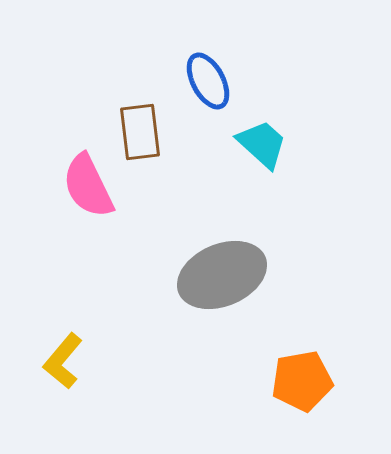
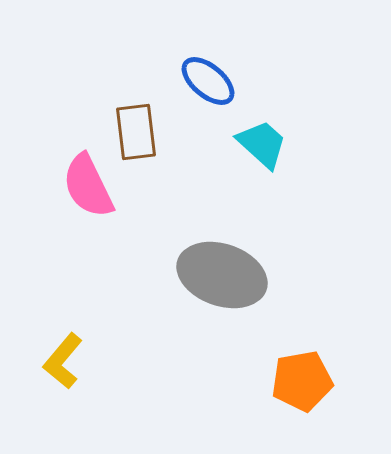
blue ellipse: rotated 22 degrees counterclockwise
brown rectangle: moved 4 px left
gray ellipse: rotated 42 degrees clockwise
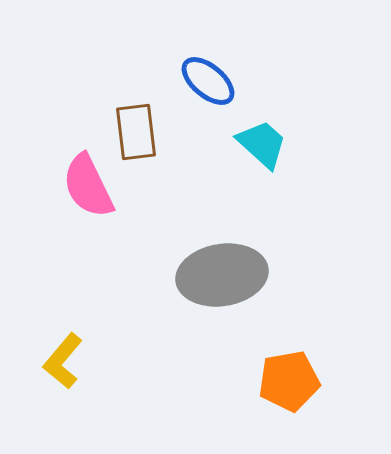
gray ellipse: rotated 28 degrees counterclockwise
orange pentagon: moved 13 px left
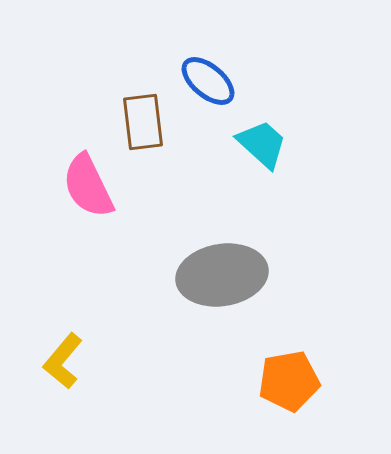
brown rectangle: moved 7 px right, 10 px up
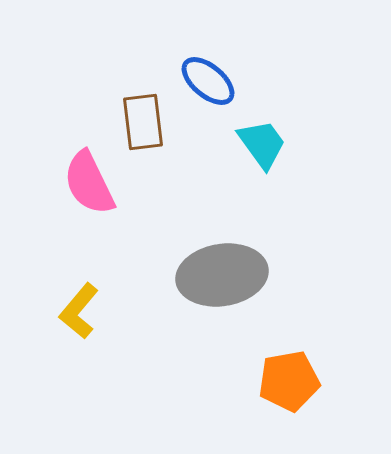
cyan trapezoid: rotated 12 degrees clockwise
pink semicircle: moved 1 px right, 3 px up
yellow L-shape: moved 16 px right, 50 px up
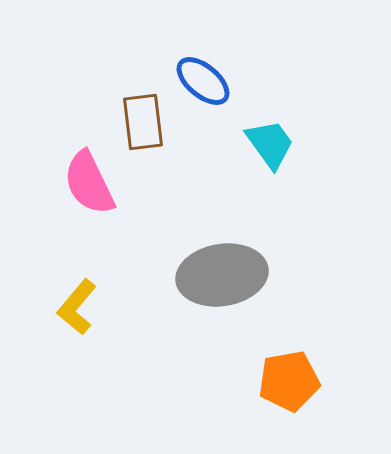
blue ellipse: moved 5 px left
cyan trapezoid: moved 8 px right
yellow L-shape: moved 2 px left, 4 px up
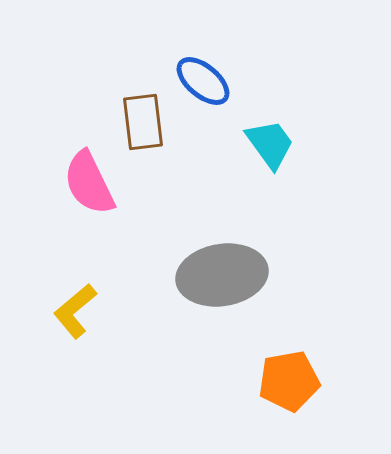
yellow L-shape: moved 2 px left, 4 px down; rotated 10 degrees clockwise
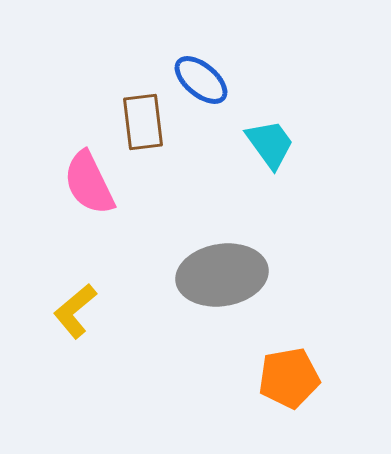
blue ellipse: moved 2 px left, 1 px up
orange pentagon: moved 3 px up
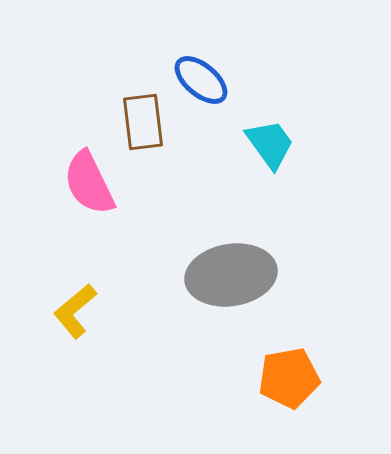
gray ellipse: moved 9 px right
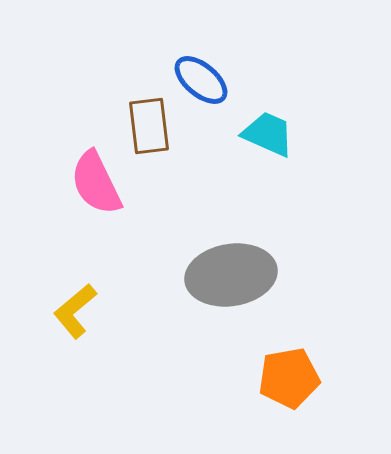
brown rectangle: moved 6 px right, 4 px down
cyan trapezoid: moved 2 px left, 10 px up; rotated 30 degrees counterclockwise
pink semicircle: moved 7 px right
